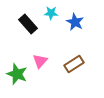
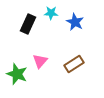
black rectangle: rotated 66 degrees clockwise
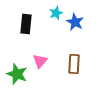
cyan star: moved 5 px right; rotated 24 degrees counterclockwise
black rectangle: moved 2 px left; rotated 18 degrees counterclockwise
brown rectangle: rotated 54 degrees counterclockwise
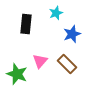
blue star: moved 3 px left, 12 px down; rotated 24 degrees clockwise
brown rectangle: moved 7 px left; rotated 48 degrees counterclockwise
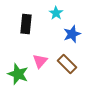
cyan star: rotated 16 degrees counterclockwise
green star: moved 1 px right
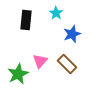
black rectangle: moved 4 px up
green star: rotated 25 degrees clockwise
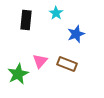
blue star: moved 4 px right
brown rectangle: rotated 24 degrees counterclockwise
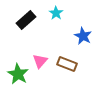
black rectangle: rotated 42 degrees clockwise
blue star: moved 7 px right, 2 px down; rotated 24 degrees counterclockwise
green star: rotated 15 degrees counterclockwise
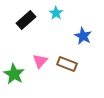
green star: moved 4 px left
